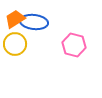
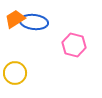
yellow circle: moved 29 px down
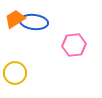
pink hexagon: rotated 20 degrees counterclockwise
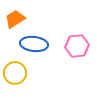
blue ellipse: moved 22 px down
pink hexagon: moved 3 px right, 1 px down
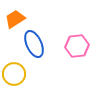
blue ellipse: rotated 60 degrees clockwise
yellow circle: moved 1 px left, 1 px down
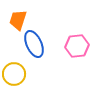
orange trapezoid: moved 3 px right, 1 px down; rotated 40 degrees counterclockwise
